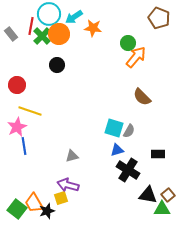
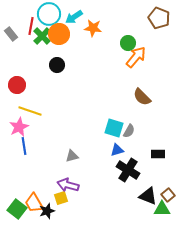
pink star: moved 2 px right
black triangle: moved 1 px down; rotated 12 degrees clockwise
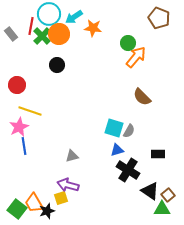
black triangle: moved 2 px right, 5 px up; rotated 12 degrees clockwise
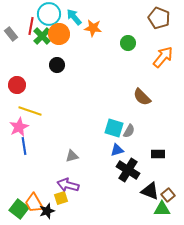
cyan arrow: rotated 84 degrees clockwise
orange arrow: moved 27 px right
black triangle: rotated 12 degrees counterclockwise
green square: moved 2 px right
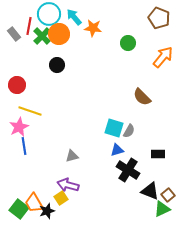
red line: moved 2 px left
gray rectangle: moved 3 px right
yellow square: rotated 16 degrees counterclockwise
green triangle: rotated 24 degrees counterclockwise
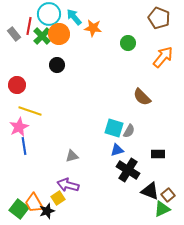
yellow square: moved 3 px left
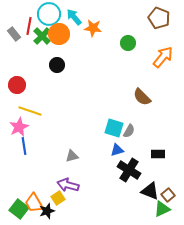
black cross: moved 1 px right
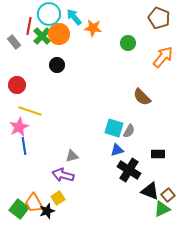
gray rectangle: moved 8 px down
purple arrow: moved 5 px left, 10 px up
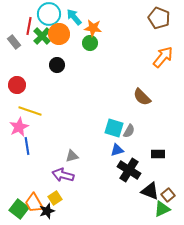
green circle: moved 38 px left
blue line: moved 3 px right
yellow square: moved 3 px left
